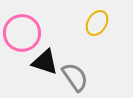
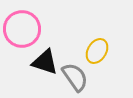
yellow ellipse: moved 28 px down
pink circle: moved 4 px up
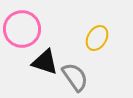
yellow ellipse: moved 13 px up
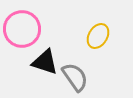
yellow ellipse: moved 1 px right, 2 px up
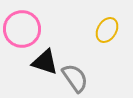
yellow ellipse: moved 9 px right, 6 px up
gray semicircle: moved 1 px down
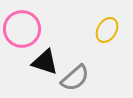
gray semicircle: rotated 84 degrees clockwise
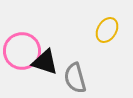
pink circle: moved 22 px down
gray semicircle: rotated 116 degrees clockwise
